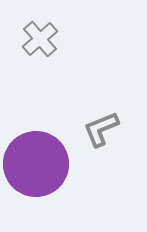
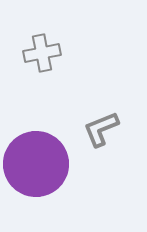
gray cross: moved 2 px right, 14 px down; rotated 30 degrees clockwise
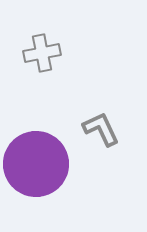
gray L-shape: rotated 87 degrees clockwise
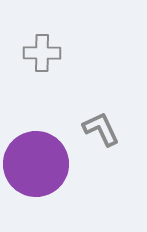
gray cross: rotated 12 degrees clockwise
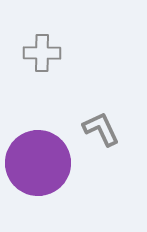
purple circle: moved 2 px right, 1 px up
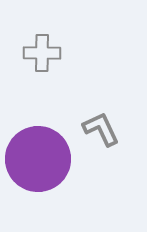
purple circle: moved 4 px up
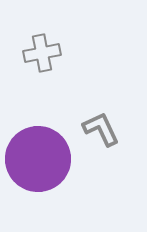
gray cross: rotated 12 degrees counterclockwise
